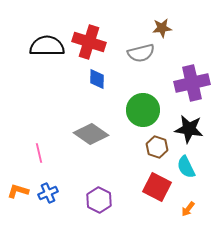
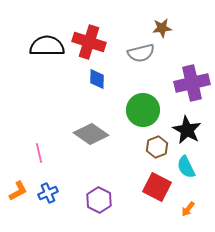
black star: moved 2 px left, 1 px down; rotated 20 degrees clockwise
brown hexagon: rotated 20 degrees clockwise
orange L-shape: rotated 135 degrees clockwise
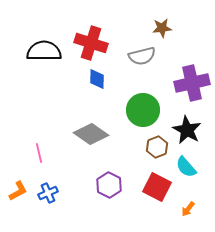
red cross: moved 2 px right, 1 px down
black semicircle: moved 3 px left, 5 px down
gray semicircle: moved 1 px right, 3 px down
cyan semicircle: rotated 15 degrees counterclockwise
purple hexagon: moved 10 px right, 15 px up
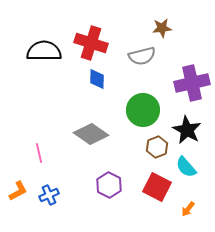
blue cross: moved 1 px right, 2 px down
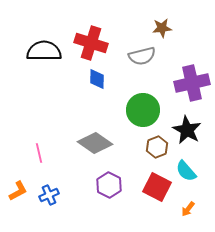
gray diamond: moved 4 px right, 9 px down
cyan semicircle: moved 4 px down
